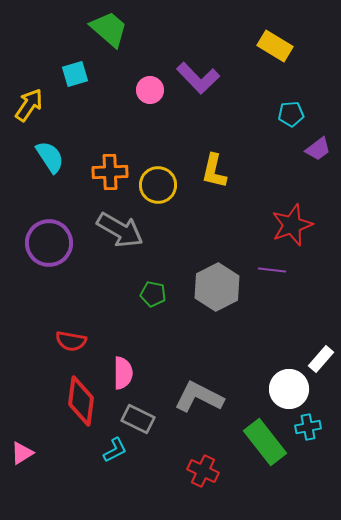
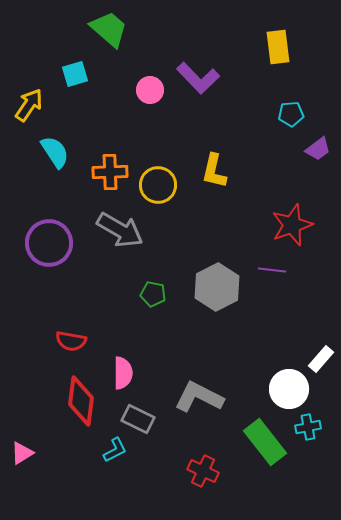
yellow rectangle: moved 3 px right, 1 px down; rotated 52 degrees clockwise
cyan semicircle: moved 5 px right, 5 px up
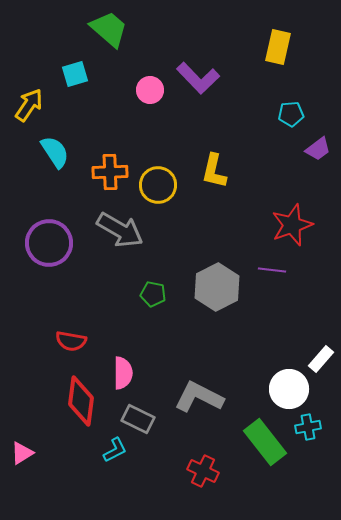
yellow rectangle: rotated 20 degrees clockwise
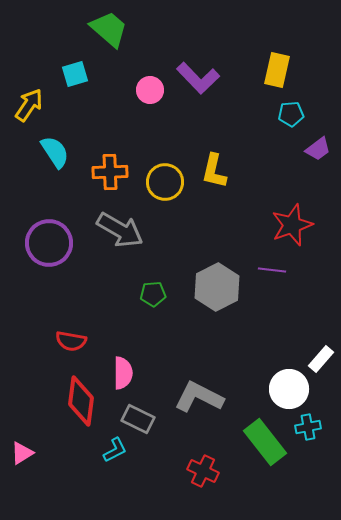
yellow rectangle: moved 1 px left, 23 px down
yellow circle: moved 7 px right, 3 px up
green pentagon: rotated 15 degrees counterclockwise
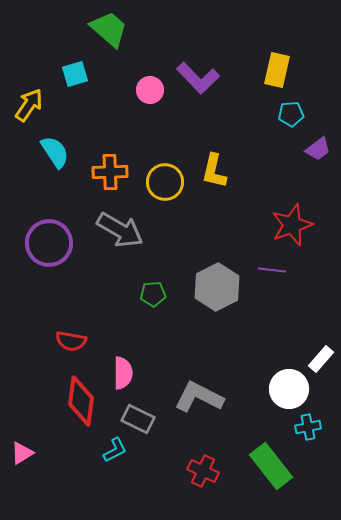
green rectangle: moved 6 px right, 24 px down
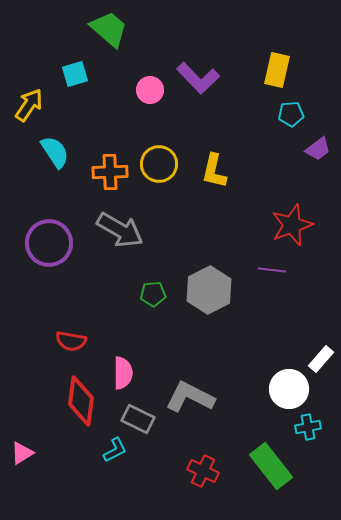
yellow circle: moved 6 px left, 18 px up
gray hexagon: moved 8 px left, 3 px down
gray L-shape: moved 9 px left
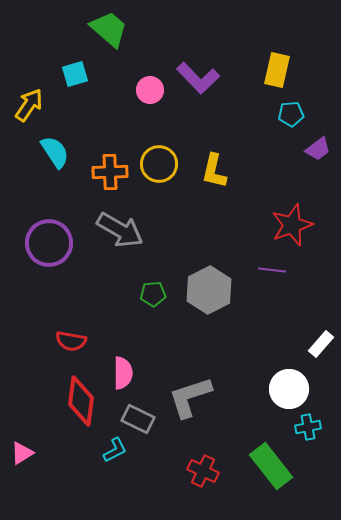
white rectangle: moved 15 px up
gray L-shape: rotated 45 degrees counterclockwise
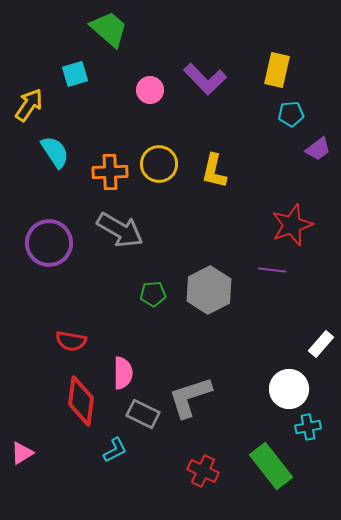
purple L-shape: moved 7 px right, 1 px down
gray rectangle: moved 5 px right, 5 px up
